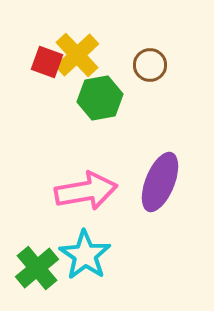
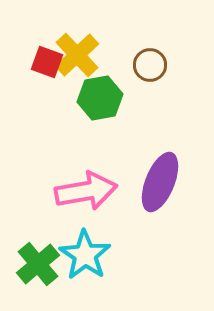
green cross: moved 1 px right, 4 px up
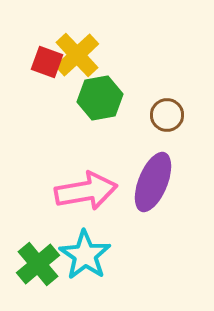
brown circle: moved 17 px right, 50 px down
purple ellipse: moved 7 px left
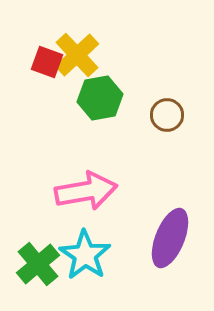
purple ellipse: moved 17 px right, 56 px down
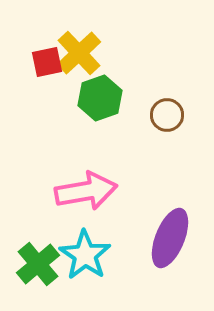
yellow cross: moved 2 px right, 2 px up
red square: rotated 32 degrees counterclockwise
green hexagon: rotated 9 degrees counterclockwise
